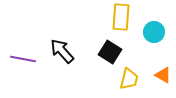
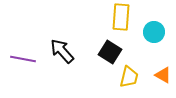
yellow trapezoid: moved 2 px up
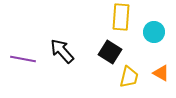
orange triangle: moved 2 px left, 2 px up
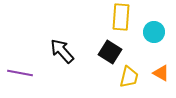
purple line: moved 3 px left, 14 px down
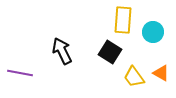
yellow rectangle: moved 2 px right, 3 px down
cyan circle: moved 1 px left
black arrow: rotated 16 degrees clockwise
yellow trapezoid: moved 5 px right; rotated 130 degrees clockwise
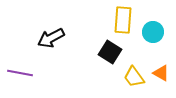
black arrow: moved 11 px left, 13 px up; rotated 92 degrees counterclockwise
